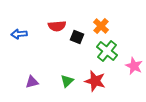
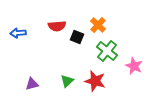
orange cross: moved 3 px left, 1 px up
blue arrow: moved 1 px left, 1 px up
purple triangle: moved 2 px down
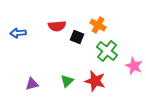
orange cross: rotated 14 degrees counterclockwise
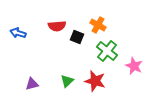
blue arrow: rotated 21 degrees clockwise
